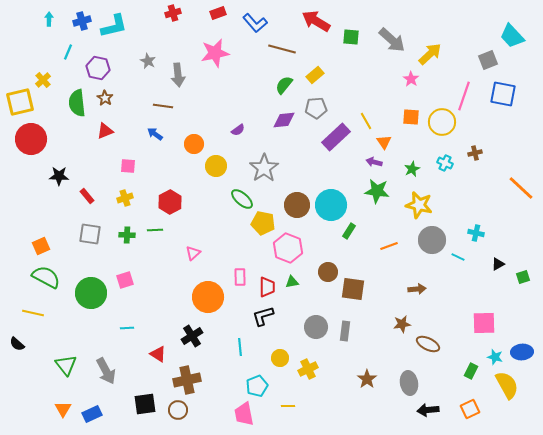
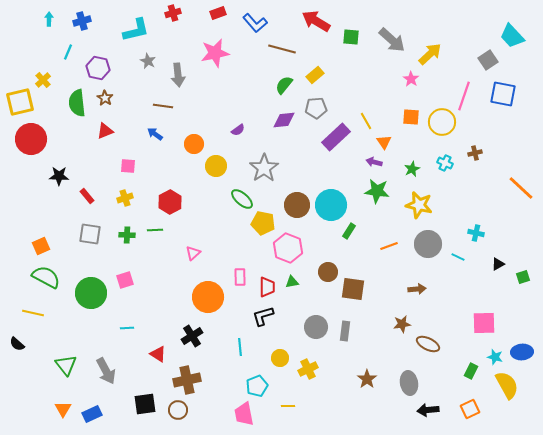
cyan L-shape at (114, 26): moved 22 px right, 4 px down
gray square at (488, 60): rotated 12 degrees counterclockwise
gray circle at (432, 240): moved 4 px left, 4 px down
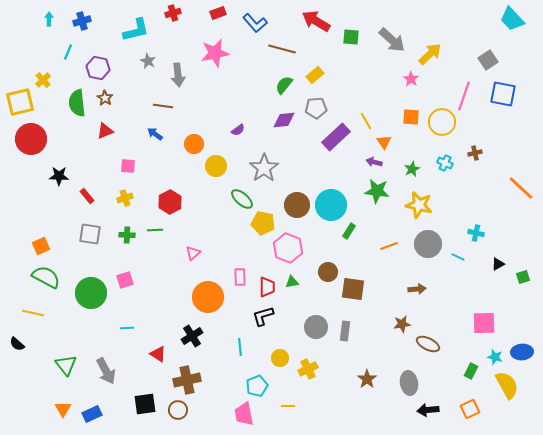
cyan trapezoid at (512, 36): moved 17 px up
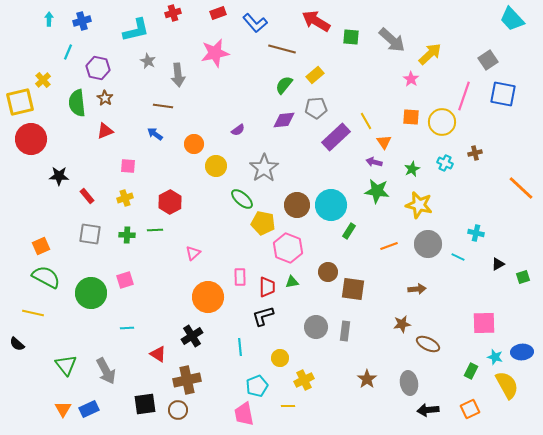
yellow cross at (308, 369): moved 4 px left, 11 px down
blue rectangle at (92, 414): moved 3 px left, 5 px up
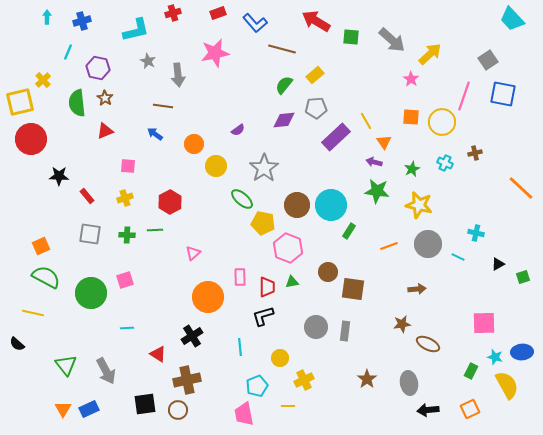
cyan arrow at (49, 19): moved 2 px left, 2 px up
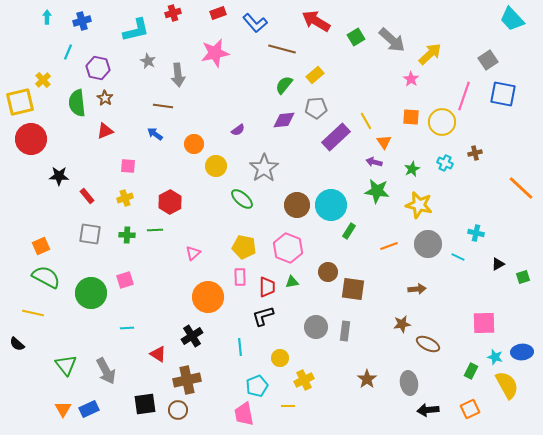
green square at (351, 37): moved 5 px right; rotated 36 degrees counterclockwise
yellow pentagon at (263, 223): moved 19 px left, 24 px down
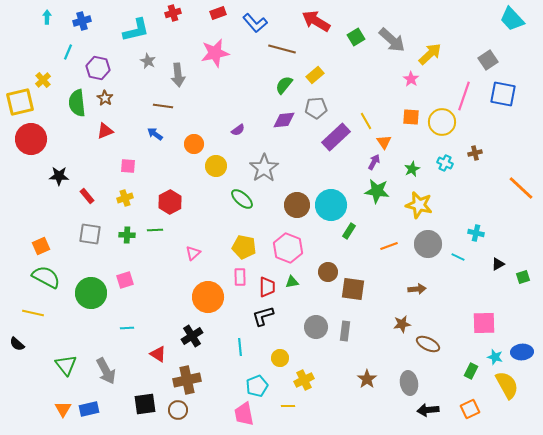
purple arrow at (374, 162): rotated 105 degrees clockwise
blue rectangle at (89, 409): rotated 12 degrees clockwise
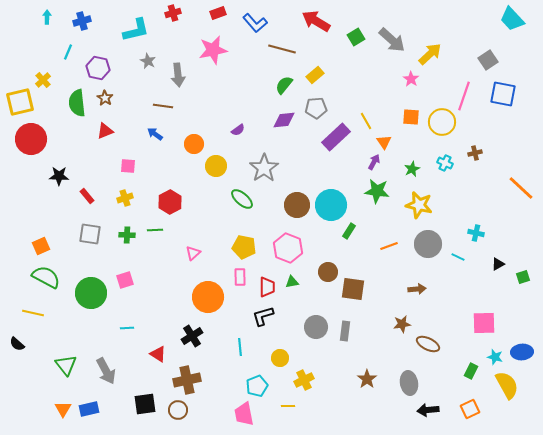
pink star at (215, 53): moved 2 px left, 3 px up
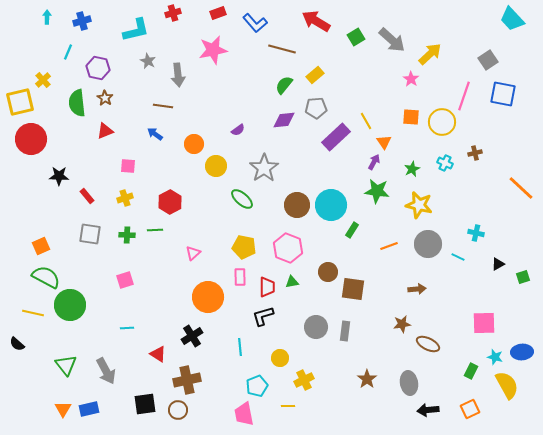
green rectangle at (349, 231): moved 3 px right, 1 px up
green circle at (91, 293): moved 21 px left, 12 px down
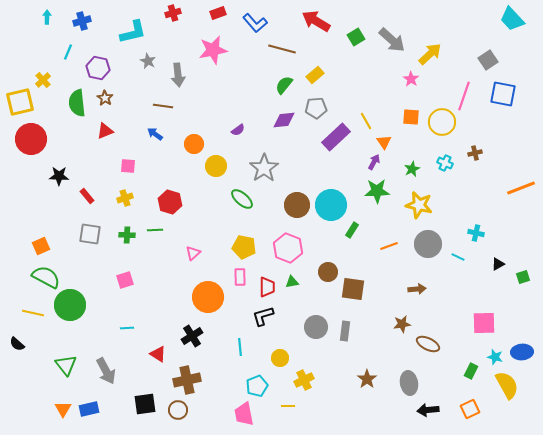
cyan L-shape at (136, 30): moved 3 px left, 2 px down
orange line at (521, 188): rotated 64 degrees counterclockwise
green star at (377, 191): rotated 10 degrees counterclockwise
red hexagon at (170, 202): rotated 15 degrees counterclockwise
